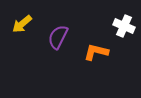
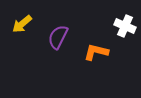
white cross: moved 1 px right
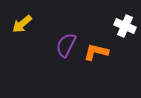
purple semicircle: moved 8 px right, 8 px down
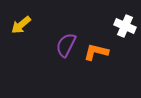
yellow arrow: moved 1 px left, 1 px down
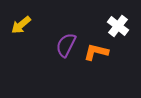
white cross: moved 7 px left; rotated 15 degrees clockwise
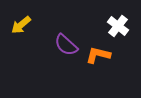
purple semicircle: rotated 75 degrees counterclockwise
orange L-shape: moved 2 px right, 3 px down
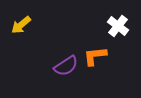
purple semicircle: moved 21 px down; rotated 75 degrees counterclockwise
orange L-shape: moved 3 px left, 1 px down; rotated 20 degrees counterclockwise
